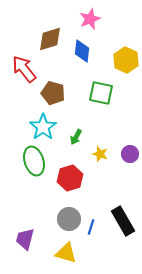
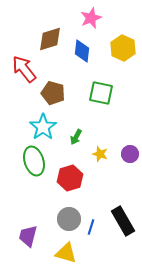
pink star: moved 1 px right, 1 px up
yellow hexagon: moved 3 px left, 12 px up
purple trapezoid: moved 3 px right, 3 px up
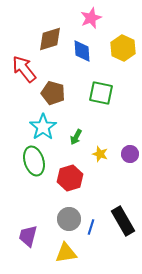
blue diamond: rotated 10 degrees counterclockwise
yellow triangle: rotated 25 degrees counterclockwise
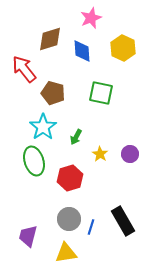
yellow star: rotated 14 degrees clockwise
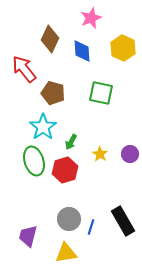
brown diamond: rotated 48 degrees counterclockwise
green arrow: moved 5 px left, 5 px down
red hexagon: moved 5 px left, 8 px up
